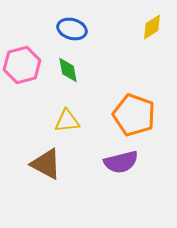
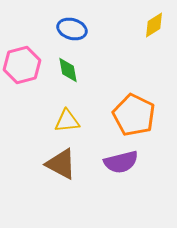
yellow diamond: moved 2 px right, 2 px up
orange pentagon: rotated 6 degrees clockwise
brown triangle: moved 15 px right
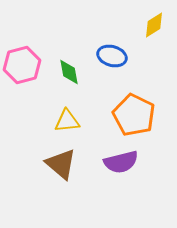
blue ellipse: moved 40 px right, 27 px down
green diamond: moved 1 px right, 2 px down
brown triangle: rotated 12 degrees clockwise
